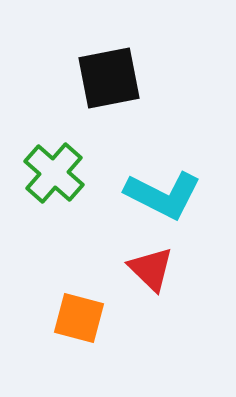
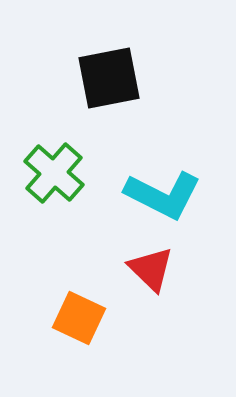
orange square: rotated 10 degrees clockwise
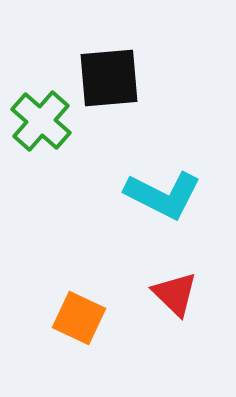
black square: rotated 6 degrees clockwise
green cross: moved 13 px left, 52 px up
red triangle: moved 24 px right, 25 px down
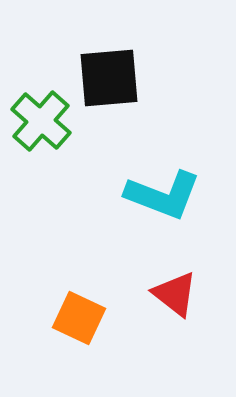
cyan L-shape: rotated 6 degrees counterclockwise
red triangle: rotated 6 degrees counterclockwise
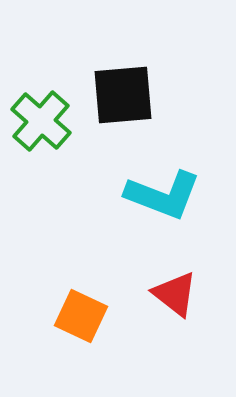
black square: moved 14 px right, 17 px down
orange square: moved 2 px right, 2 px up
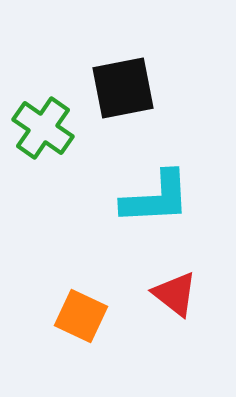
black square: moved 7 px up; rotated 6 degrees counterclockwise
green cross: moved 2 px right, 7 px down; rotated 6 degrees counterclockwise
cyan L-shape: moved 7 px left, 3 px down; rotated 24 degrees counterclockwise
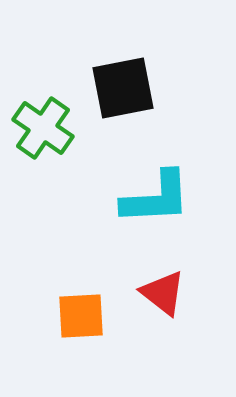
red triangle: moved 12 px left, 1 px up
orange square: rotated 28 degrees counterclockwise
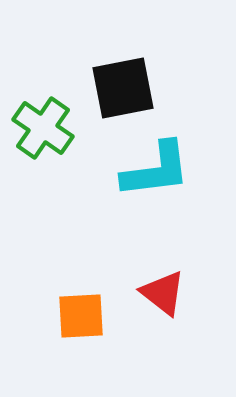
cyan L-shape: moved 28 px up; rotated 4 degrees counterclockwise
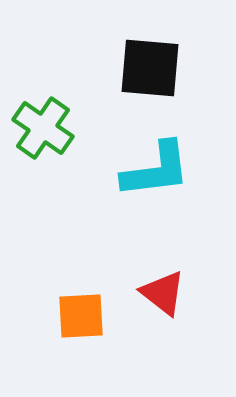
black square: moved 27 px right, 20 px up; rotated 16 degrees clockwise
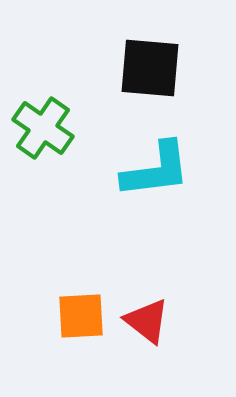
red triangle: moved 16 px left, 28 px down
